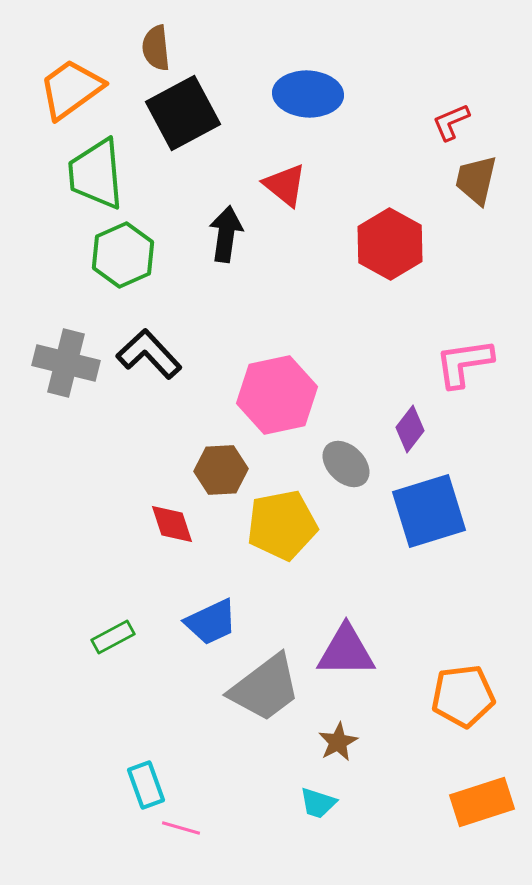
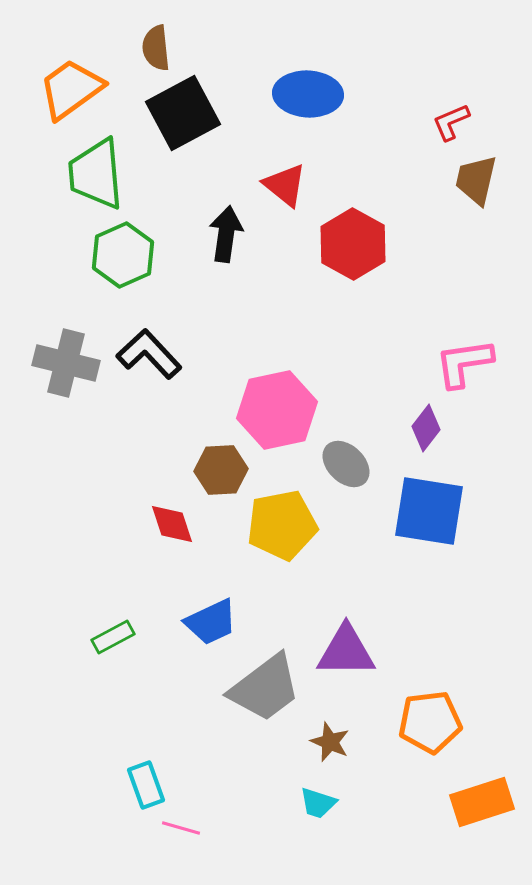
red hexagon: moved 37 px left
pink hexagon: moved 15 px down
purple diamond: moved 16 px right, 1 px up
blue square: rotated 26 degrees clockwise
orange pentagon: moved 33 px left, 26 px down
brown star: moved 8 px left; rotated 21 degrees counterclockwise
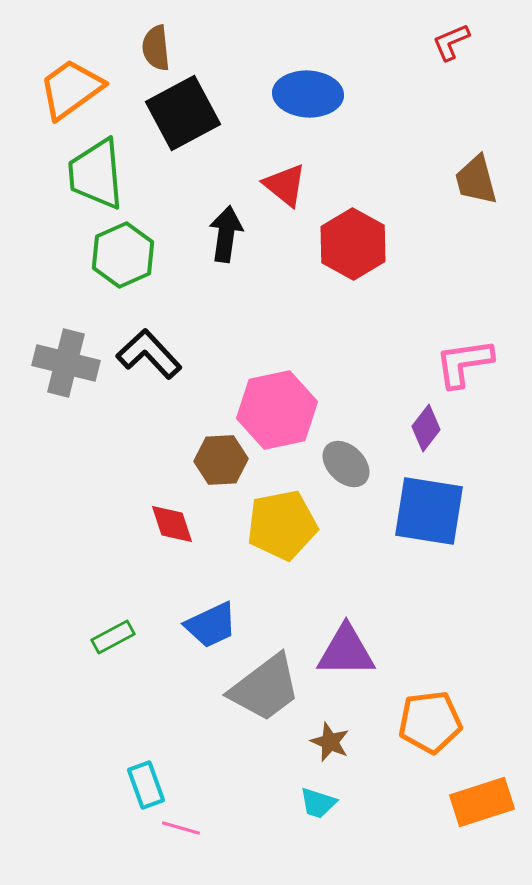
red L-shape: moved 80 px up
brown trapezoid: rotated 28 degrees counterclockwise
brown hexagon: moved 10 px up
blue trapezoid: moved 3 px down
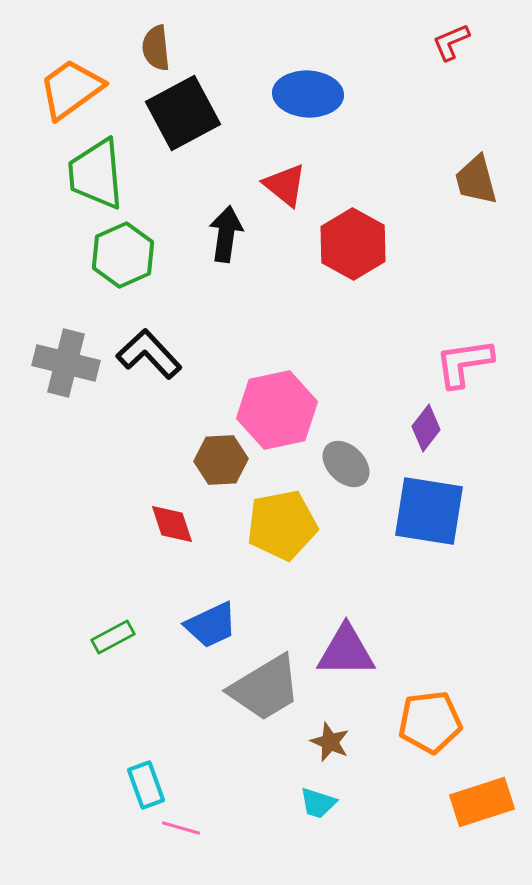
gray trapezoid: rotated 6 degrees clockwise
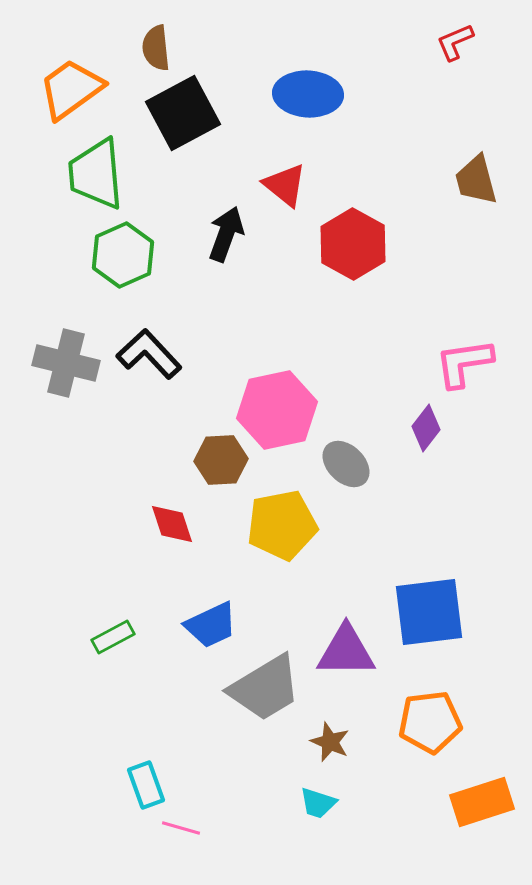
red L-shape: moved 4 px right
black arrow: rotated 12 degrees clockwise
blue square: moved 101 px down; rotated 16 degrees counterclockwise
